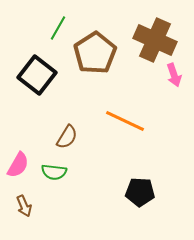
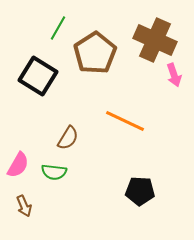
black square: moved 1 px right, 1 px down; rotated 6 degrees counterclockwise
brown semicircle: moved 1 px right, 1 px down
black pentagon: moved 1 px up
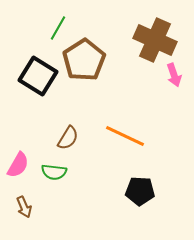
brown pentagon: moved 11 px left, 7 px down
orange line: moved 15 px down
brown arrow: moved 1 px down
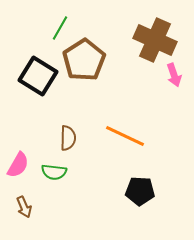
green line: moved 2 px right
brown semicircle: rotated 30 degrees counterclockwise
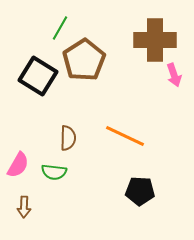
brown cross: rotated 24 degrees counterclockwise
brown arrow: rotated 25 degrees clockwise
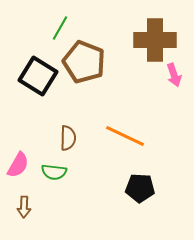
brown pentagon: moved 2 px down; rotated 18 degrees counterclockwise
black pentagon: moved 3 px up
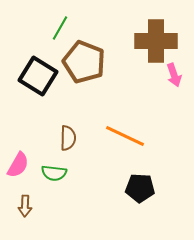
brown cross: moved 1 px right, 1 px down
green semicircle: moved 1 px down
brown arrow: moved 1 px right, 1 px up
